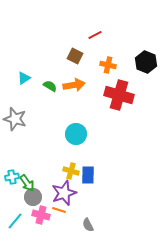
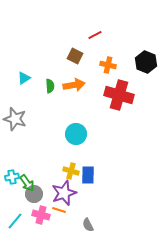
green semicircle: rotated 56 degrees clockwise
gray circle: moved 1 px right, 3 px up
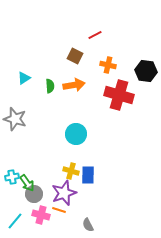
black hexagon: moved 9 px down; rotated 15 degrees counterclockwise
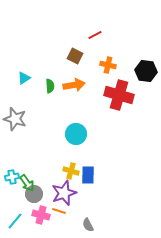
orange line: moved 1 px down
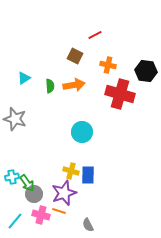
red cross: moved 1 px right, 1 px up
cyan circle: moved 6 px right, 2 px up
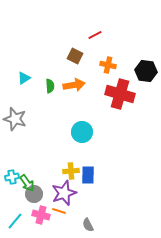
yellow cross: rotated 21 degrees counterclockwise
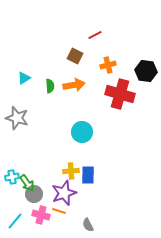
orange cross: rotated 28 degrees counterclockwise
gray star: moved 2 px right, 1 px up
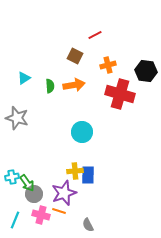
yellow cross: moved 4 px right
cyan line: moved 1 px up; rotated 18 degrees counterclockwise
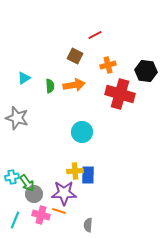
purple star: rotated 20 degrees clockwise
gray semicircle: rotated 32 degrees clockwise
